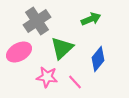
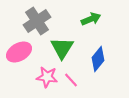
green triangle: rotated 15 degrees counterclockwise
pink line: moved 4 px left, 2 px up
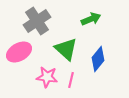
green triangle: moved 4 px right, 1 px down; rotated 20 degrees counterclockwise
pink line: rotated 56 degrees clockwise
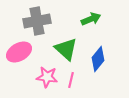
gray cross: rotated 24 degrees clockwise
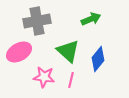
green triangle: moved 2 px right, 2 px down
pink star: moved 3 px left
